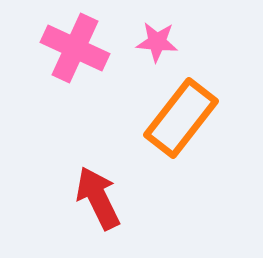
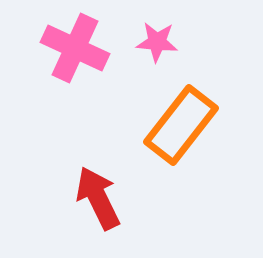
orange rectangle: moved 7 px down
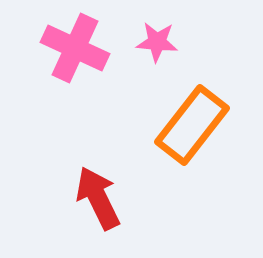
orange rectangle: moved 11 px right
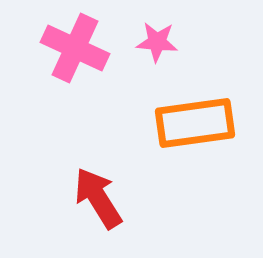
orange rectangle: moved 3 px right, 2 px up; rotated 44 degrees clockwise
red arrow: rotated 6 degrees counterclockwise
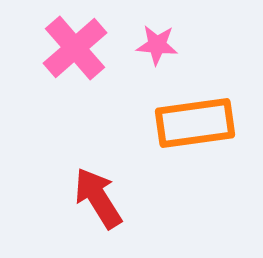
pink star: moved 3 px down
pink cross: rotated 24 degrees clockwise
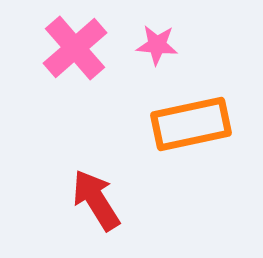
orange rectangle: moved 4 px left, 1 px down; rotated 4 degrees counterclockwise
red arrow: moved 2 px left, 2 px down
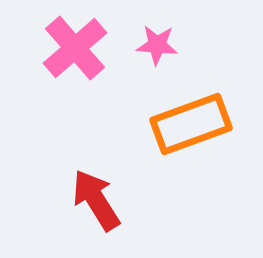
orange rectangle: rotated 8 degrees counterclockwise
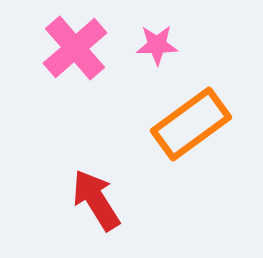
pink star: rotated 6 degrees counterclockwise
orange rectangle: rotated 16 degrees counterclockwise
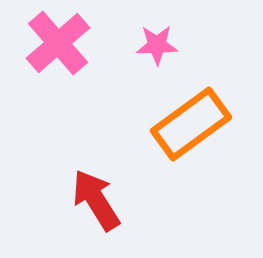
pink cross: moved 17 px left, 5 px up
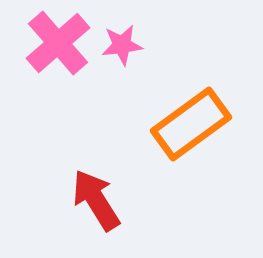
pink star: moved 35 px left; rotated 6 degrees counterclockwise
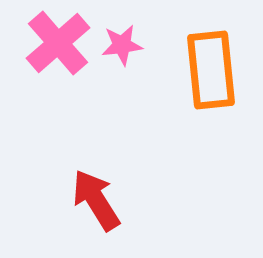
orange rectangle: moved 20 px right, 54 px up; rotated 60 degrees counterclockwise
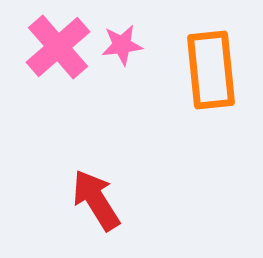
pink cross: moved 4 px down
